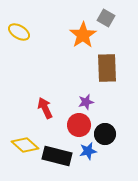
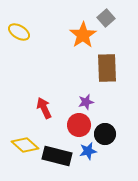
gray square: rotated 18 degrees clockwise
red arrow: moved 1 px left
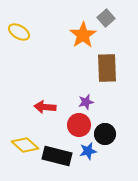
red arrow: moved 1 px right, 1 px up; rotated 60 degrees counterclockwise
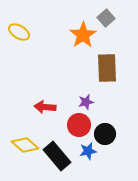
black rectangle: rotated 36 degrees clockwise
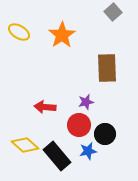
gray square: moved 7 px right, 6 px up
orange star: moved 21 px left
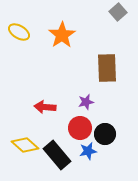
gray square: moved 5 px right
red circle: moved 1 px right, 3 px down
black rectangle: moved 1 px up
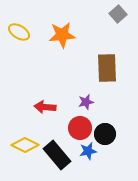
gray square: moved 2 px down
orange star: rotated 28 degrees clockwise
yellow diamond: rotated 16 degrees counterclockwise
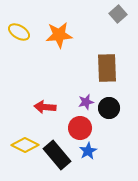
orange star: moved 3 px left
black circle: moved 4 px right, 26 px up
blue star: rotated 18 degrees counterclockwise
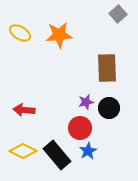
yellow ellipse: moved 1 px right, 1 px down
red arrow: moved 21 px left, 3 px down
yellow diamond: moved 2 px left, 6 px down
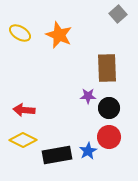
orange star: rotated 28 degrees clockwise
purple star: moved 2 px right, 6 px up; rotated 14 degrees clockwise
red circle: moved 29 px right, 9 px down
yellow diamond: moved 11 px up
black rectangle: rotated 60 degrees counterclockwise
